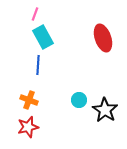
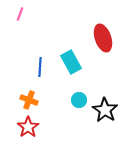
pink line: moved 15 px left
cyan rectangle: moved 28 px right, 25 px down
blue line: moved 2 px right, 2 px down
red star: rotated 20 degrees counterclockwise
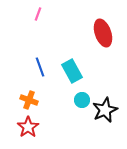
pink line: moved 18 px right
red ellipse: moved 5 px up
cyan rectangle: moved 1 px right, 9 px down
blue line: rotated 24 degrees counterclockwise
cyan circle: moved 3 px right
black star: rotated 15 degrees clockwise
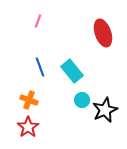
pink line: moved 7 px down
cyan rectangle: rotated 10 degrees counterclockwise
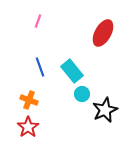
red ellipse: rotated 48 degrees clockwise
cyan circle: moved 6 px up
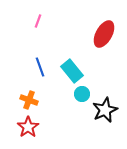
red ellipse: moved 1 px right, 1 px down
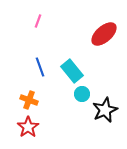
red ellipse: rotated 20 degrees clockwise
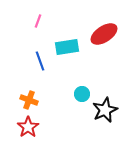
red ellipse: rotated 8 degrees clockwise
blue line: moved 6 px up
cyan rectangle: moved 5 px left, 24 px up; rotated 60 degrees counterclockwise
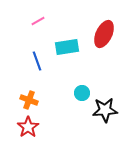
pink line: rotated 40 degrees clockwise
red ellipse: rotated 32 degrees counterclockwise
blue line: moved 3 px left
cyan circle: moved 1 px up
black star: rotated 20 degrees clockwise
